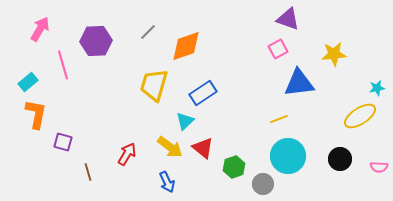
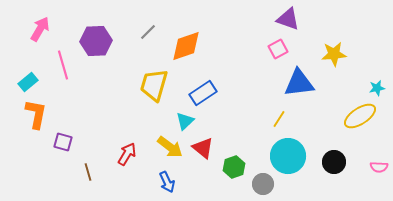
yellow line: rotated 36 degrees counterclockwise
black circle: moved 6 px left, 3 px down
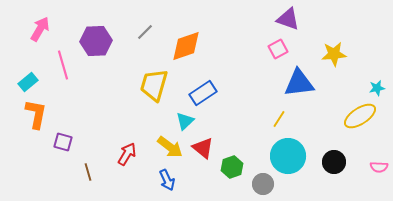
gray line: moved 3 px left
green hexagon: moved 2 px left
blue arrow: moved 2 px up
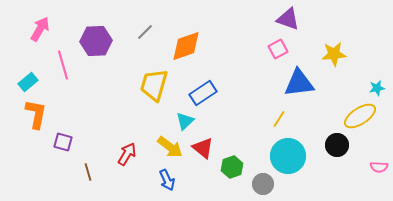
black circle: moved 3 px right, 17 px up
